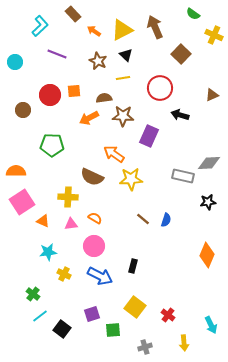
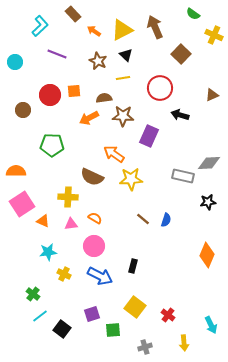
pink square at (22, 202): moved 2 px down
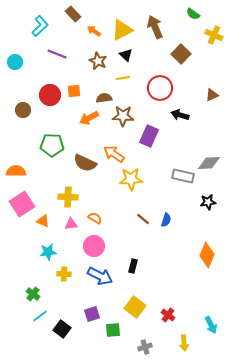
brown semicircle at (92, 177): moved 7 px left, 14 px up
yellow cross at (64, 274): rotated 24 degrees counterclockwise
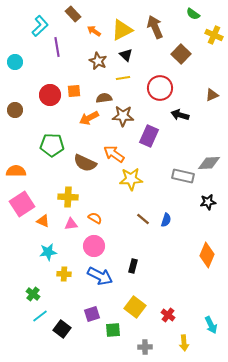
purple line at (57, 54): moved 7 px up; rotated 60 degrees clockwise
brown circle at (23, 110): moved 8 px left
gray cross at (145, 347): rotated 16 degrees clockwise
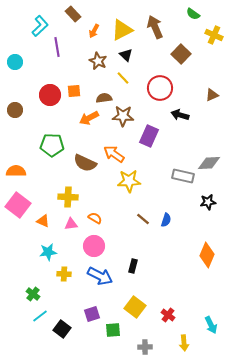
orange arrow at (94, 31): rotated 96 degrees counterclockwise
yellow line at (123, 78): rotated 56 degrees clockwise
yellow star at (131, 179): moved 2 px left, 2 px down
pink square at (22, 204): moved 4 px left, 1 px down; rotated 20 degrees counterclockwise
